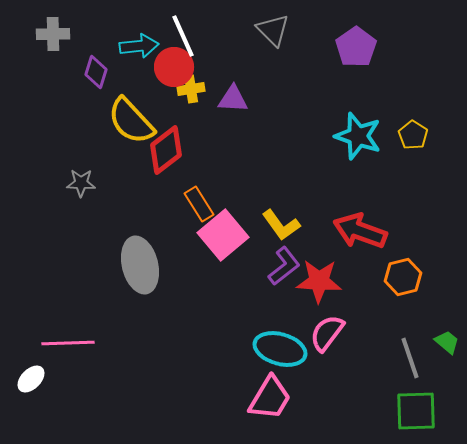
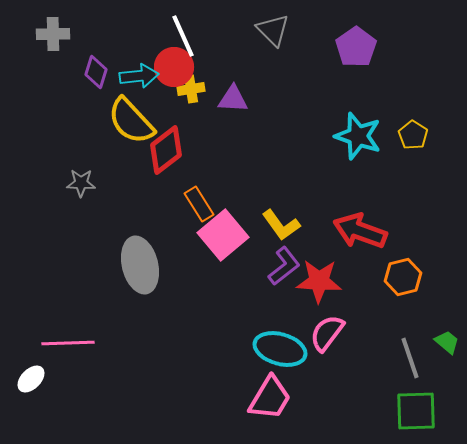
cyan arrow: moved 30 px down
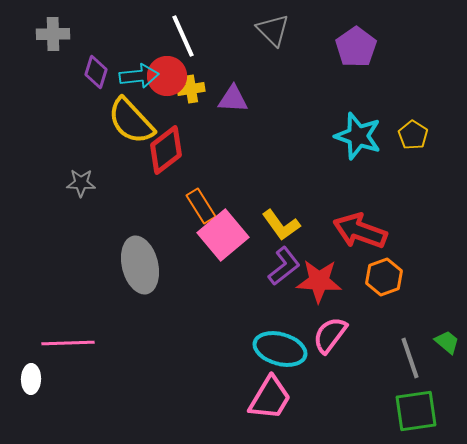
red circle: moved 7 px left, 9 px down
orange rectangle: moved 2 px right, 2 px down
orange hexagon: moved 19 px left; rotated 6 degrees counterclockwise
pink semicircle: moved 3 px right, 2 px down
white ellipse: rotated 44 degrees counterclockwise
green square: rotated 6 degrees counterclockwise
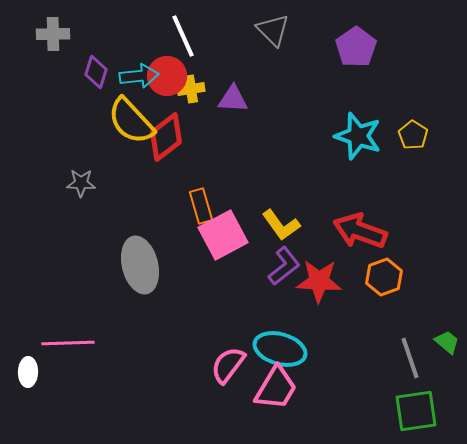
red diamond: moved 13 px up
orange rectangle: rotated 16 degrees clockwise
pink square: rotated 12 degrees clockwise
pink semicircle: moved 102 px left, 30 px down
white ellipse: moved 3 px left, 7 px up
pink trapezoid: moved 6 px right, 10 px up
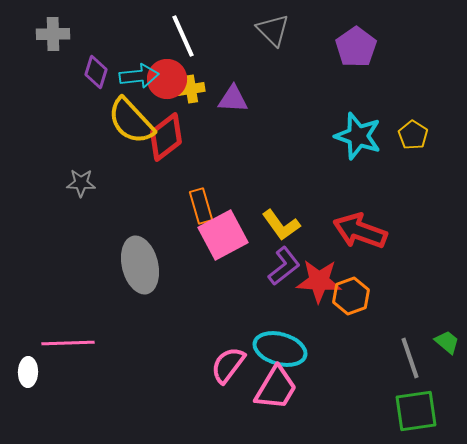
red circle: moved 3 px down
orange hexagon: moved 33 px left, 19 px down
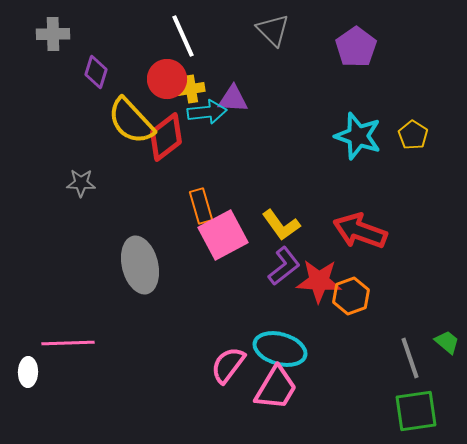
cyan arrow: moved 68 px right, 36 px down
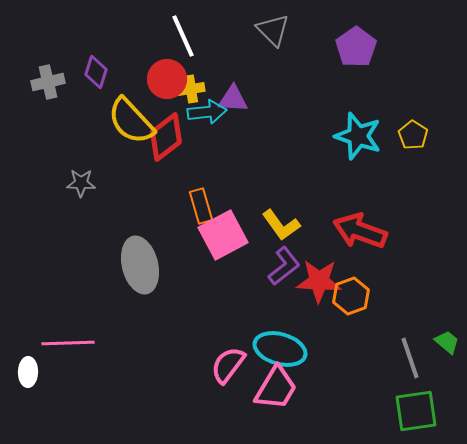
gray cross: moved 5 px left, 48 px down; rotated 12 degrees counterclockwise
